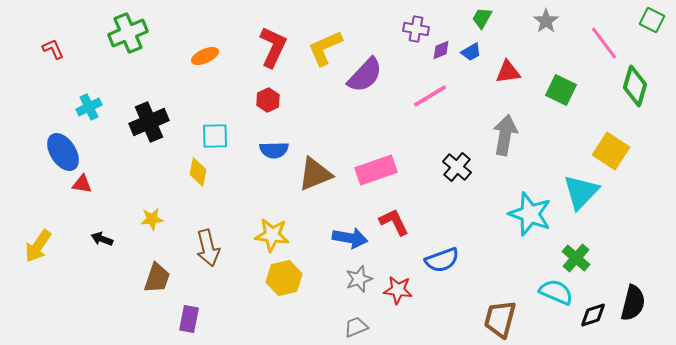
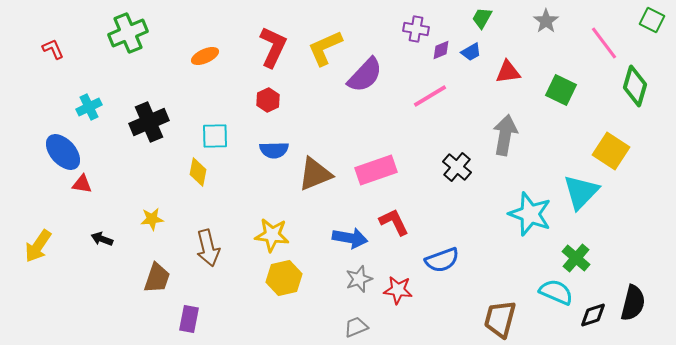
blue ellipse at (63, 152): rotated 9 degrees counterclockwise
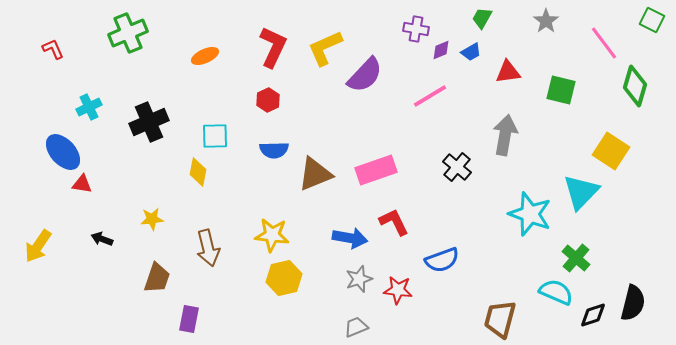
green square at (561, 90): rotated 12 degrees counterclockwise
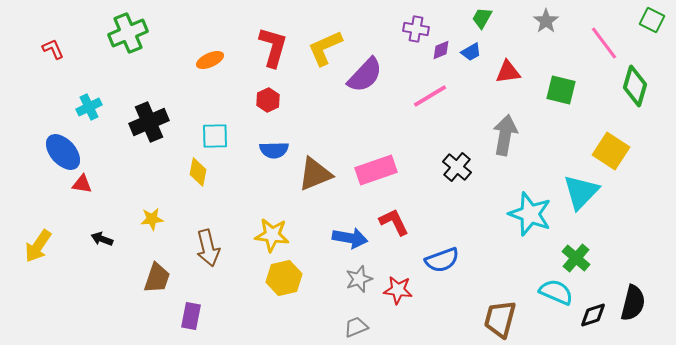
red L-shape at (273, 47): rotated 9 degrees counterclockwise
orange ellipse at (205, 56): moved 5 px right, 4 px down
purple rectangle at (189, 319): moved 2 px right, 3 px up
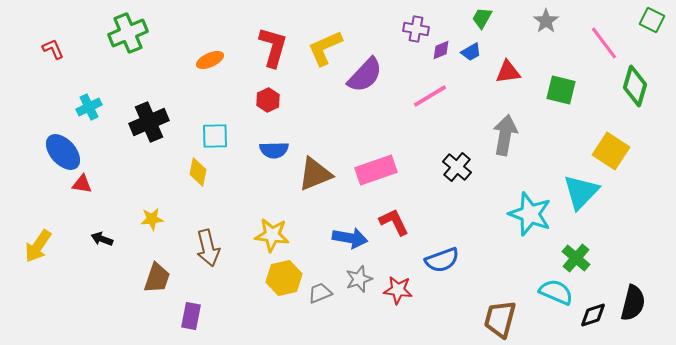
gray trapezoid at (356, 327): moved 36 px left, 34 px up
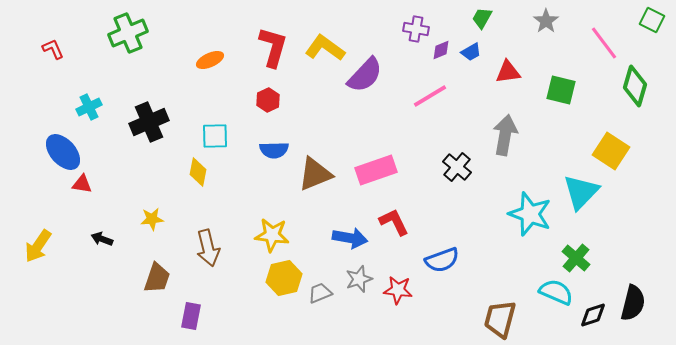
yellow L-shape at (325, 48): rotated 60 degrees clockwise
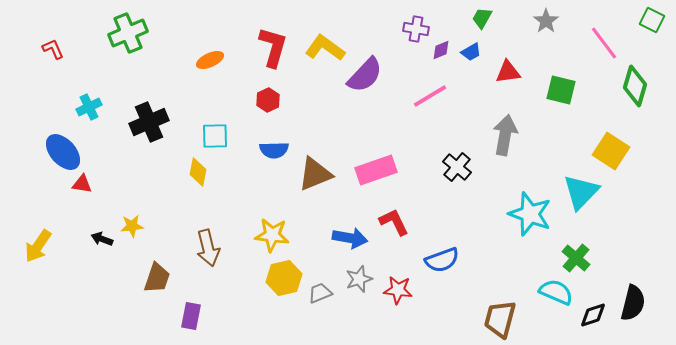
yellow star at (152, 219): moved 20 px left, 7 px down
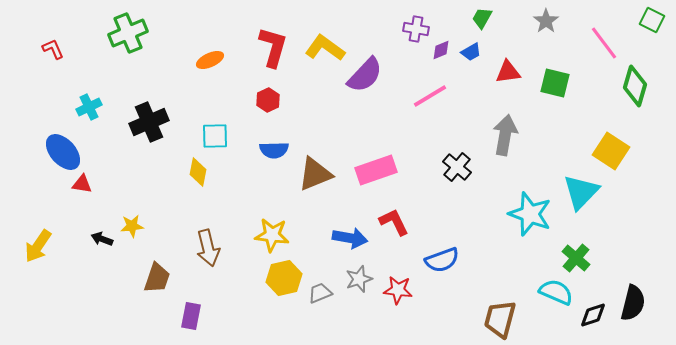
green square at (561, 90): moved 6 px left, 7 px up
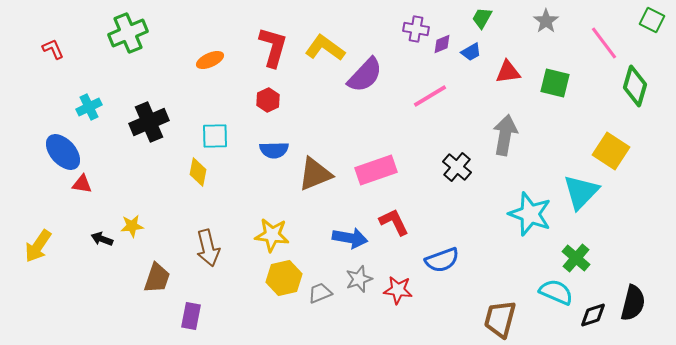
purple diamond at (441, 50): moved 1 px right, 6 px up
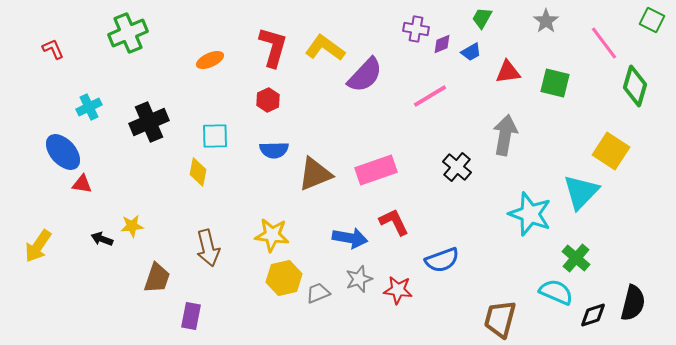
gray trapezoid at (320, 293): moved 2 px left
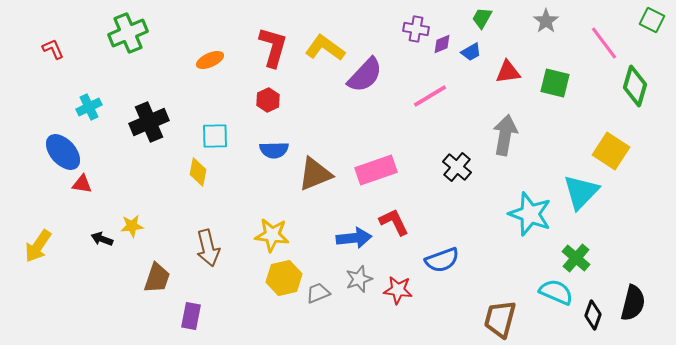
blue arrow at (350, 238): moved 4 px right; rotated 16 degrees counterclockwise
black diamond at (593, 315): rotated 52 degrees counterclockwise
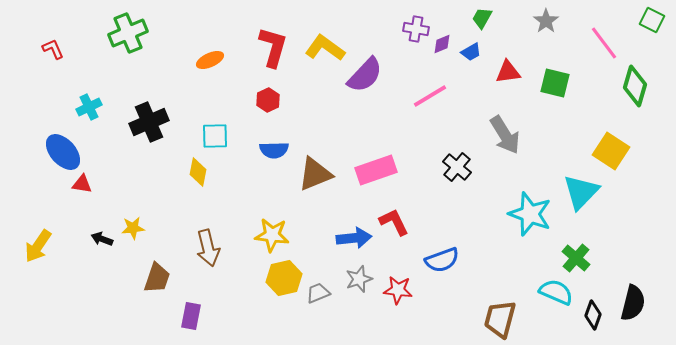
gray arrow at (505, 135): rotated 138 degrees clockwise
yellow star at (132, 226): moved 1 px right, 2 px down
